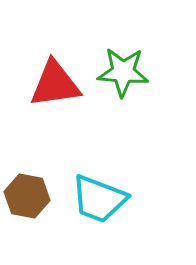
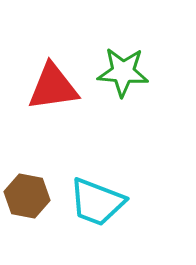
red triangle: moved 2 px left, 3 px down
cyan trapezoid: moved 2 px left, 3 px down
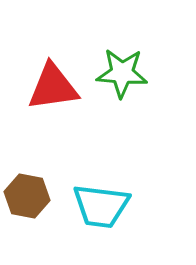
green star: moved 1 px left, 1 px down
cyan trapezoid: moved 4 px right, 4 px down; rotated 14 degrees counterclockwise
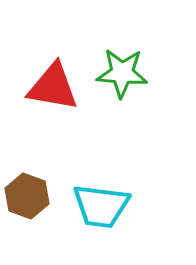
red triangle: rotated 18 degrees clockwise
brown hexagon: rotated 9 degrees clockwise
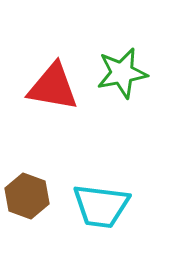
green star: rotated 15 degrees counterclockwise
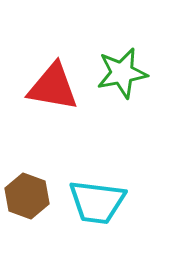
cyan trapezoid: moved 4 px left, 4 px up
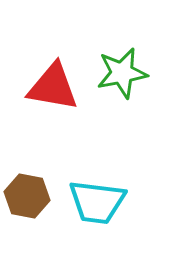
brown hexagon: rotated 9 degrees counterclockwise
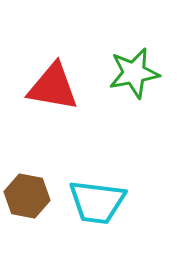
green star: moved 12 px right
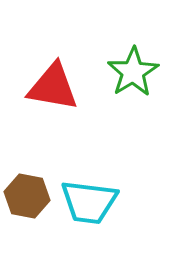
green star: moved 1 px left, 1 px up; rotated 21 degrees counterclockwise
cyan trapezoid: moved 8 px left
